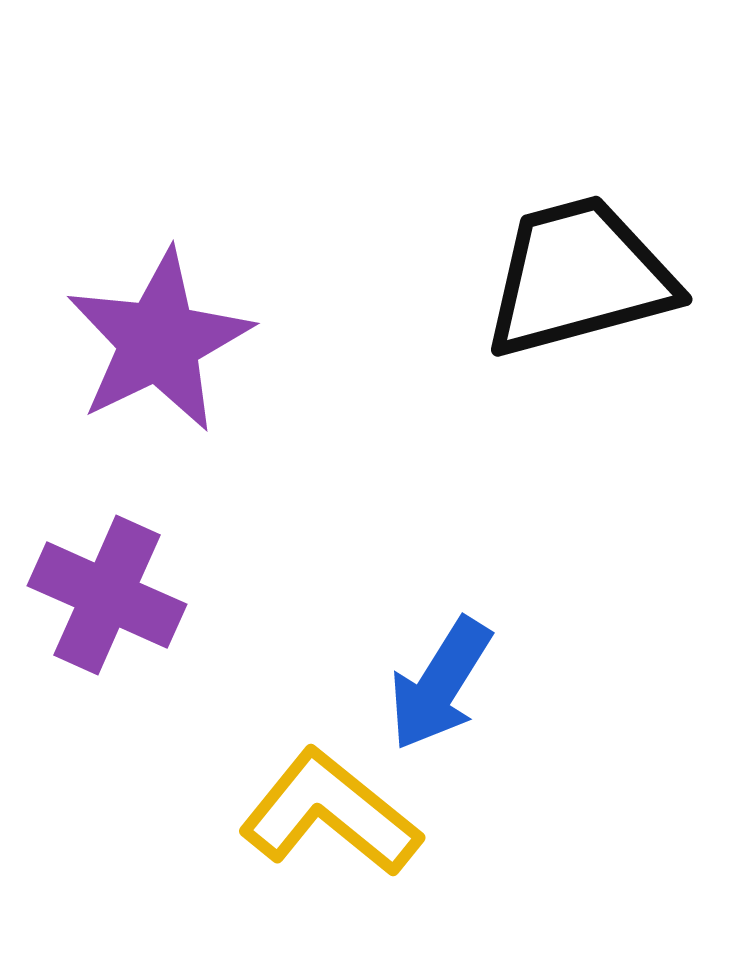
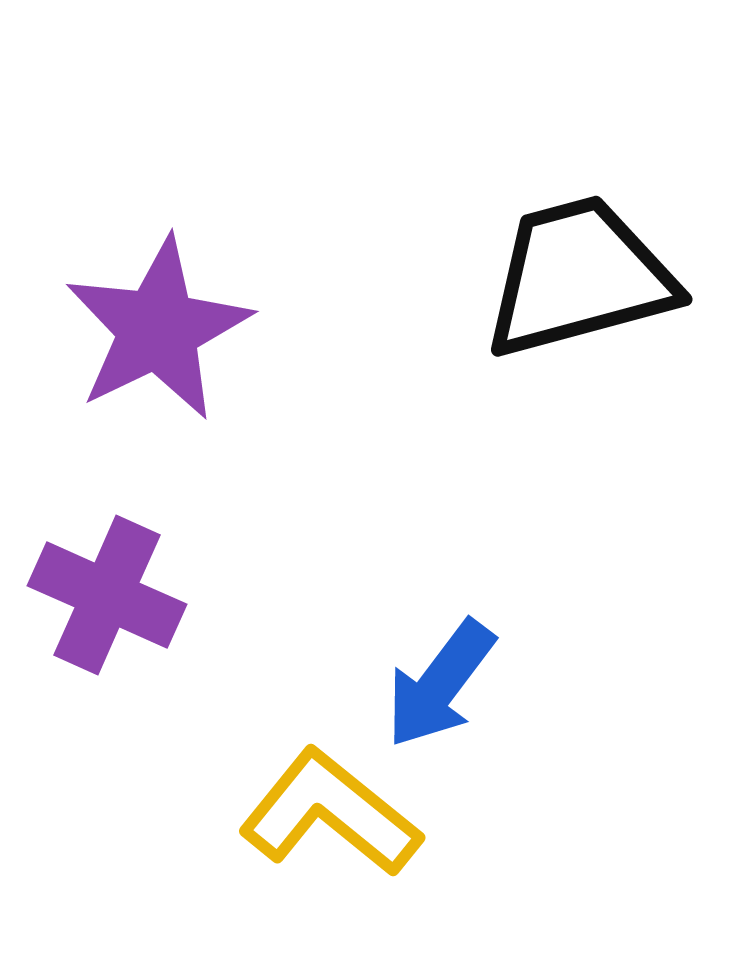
purple star: moved 1 px left, 12 px up
blue arrow: rotated 5 degrees clockwise
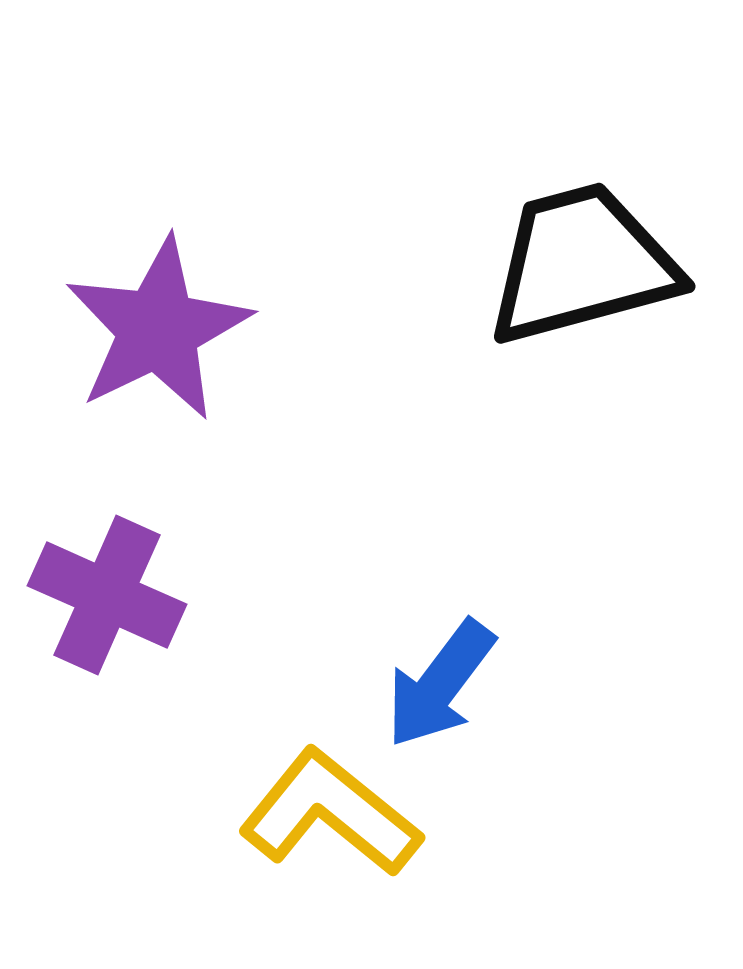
black trapezoid: moved 3 px right, 13 px up
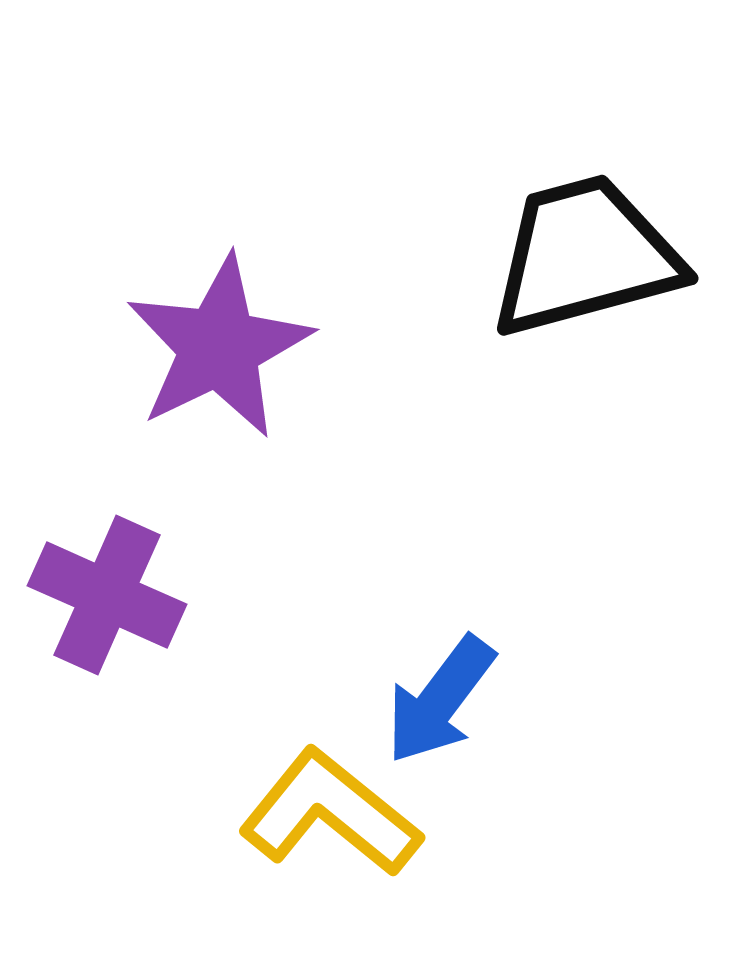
black trapezoid: moved 3 px right, 8 px up
purple star: moved 61 px right, 18 px down
blue arrow: moved 16 px down
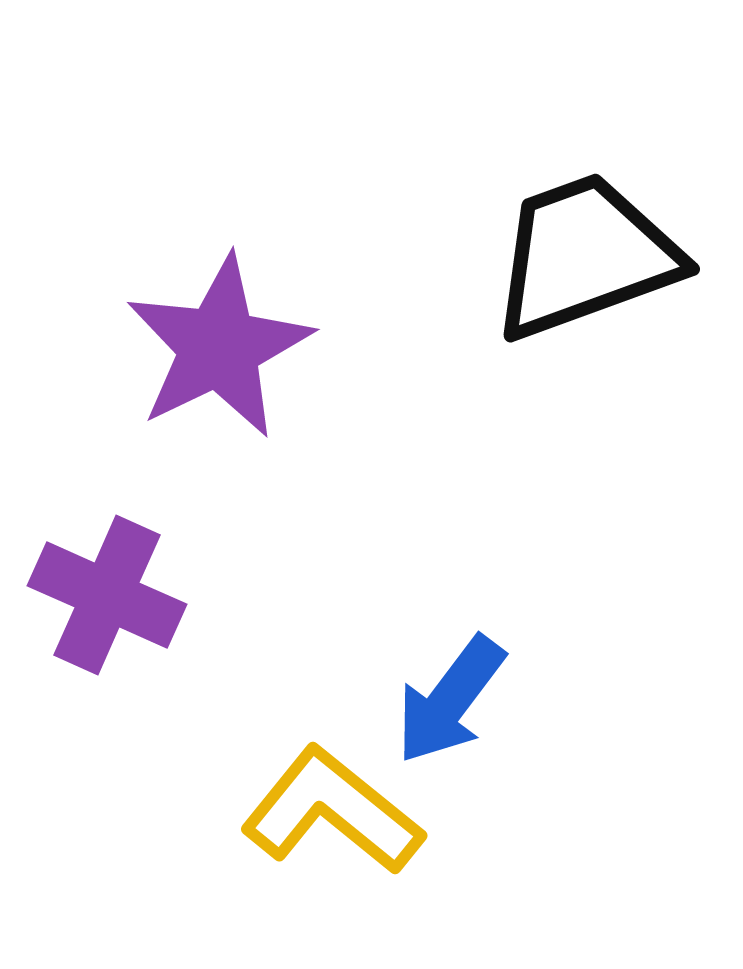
black trapezoid: rotated 5 degrees counterclockwise
blue arrow: moved 10 px right
yellow L-shape: moved 2 px right, 2 px up
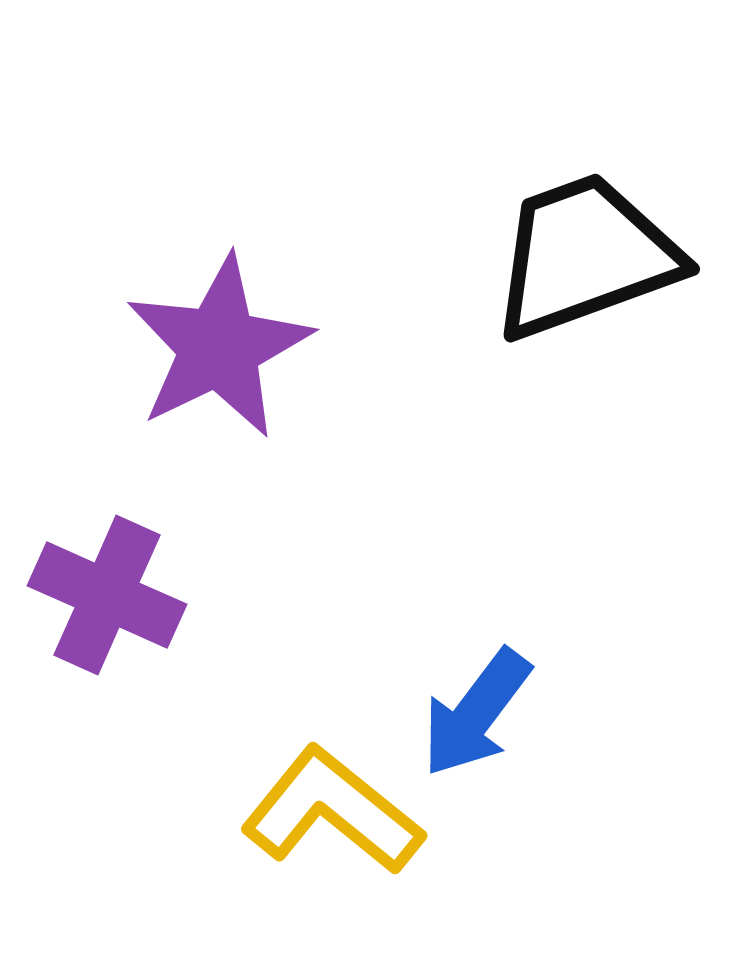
blue arrow: moved 26 px right, 13 px down
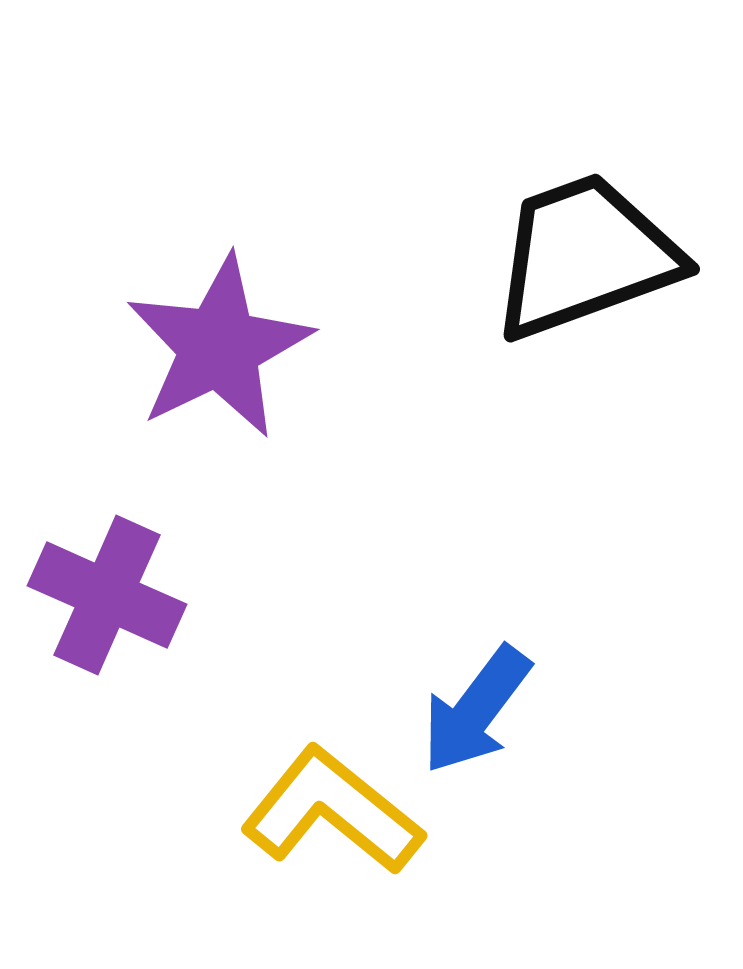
blue arrow: moved 3 px up
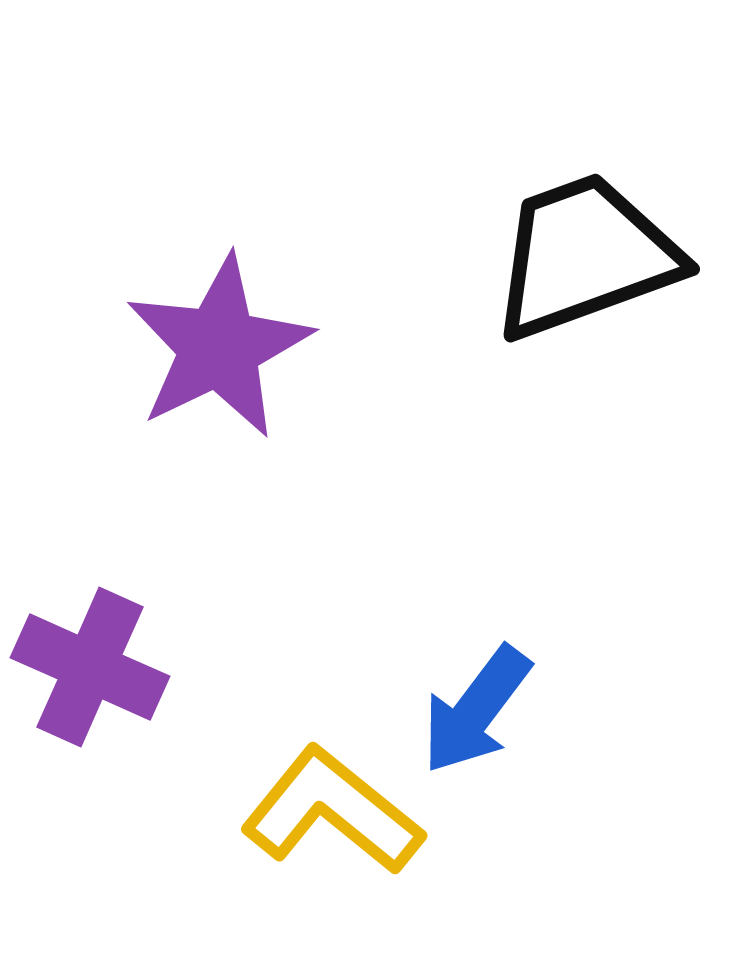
purple cross: moved 17 px left, 72 px down
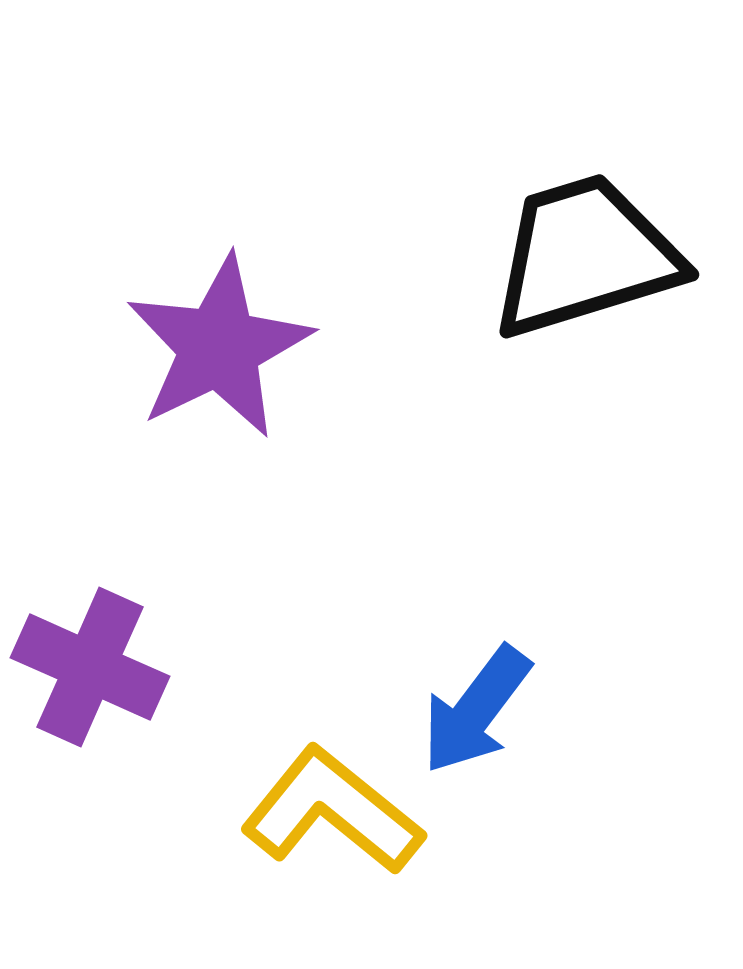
black trapezoid: rotated 3 degrees clockwise
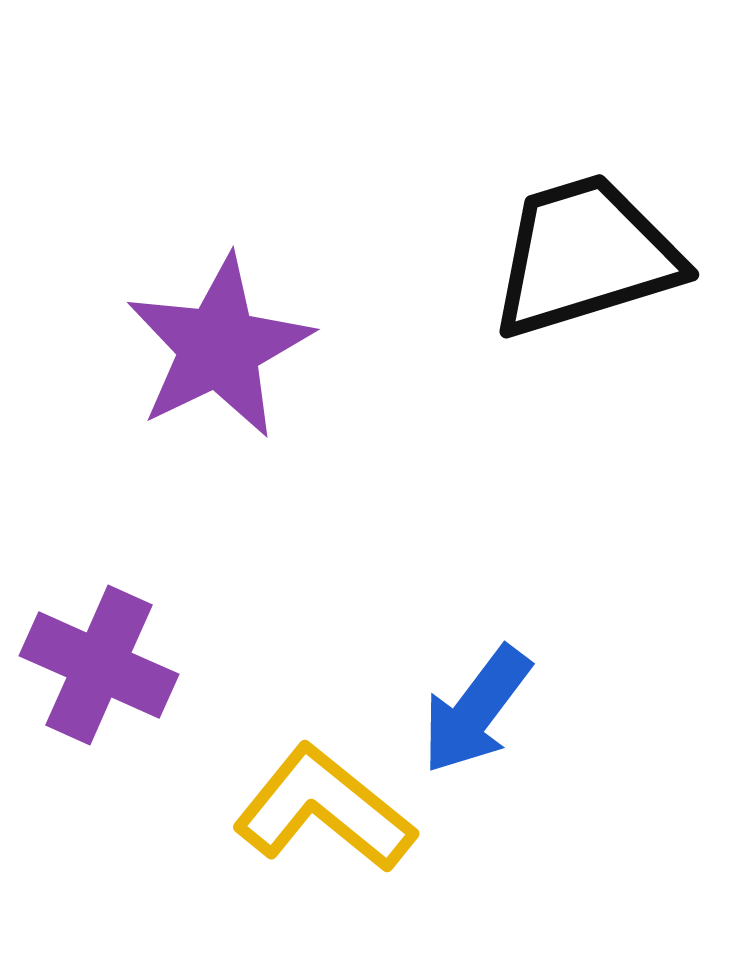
purple cross: moved 9 px right, 2 px up
yellow L-shape: moved 8 px left, 2 px up
